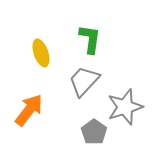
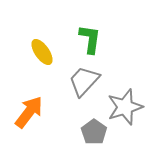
yellow ellipse: moved 1 px right, 1 px up; rotated 16 degrees counterclockwise
orange arrow: moved 2 px down
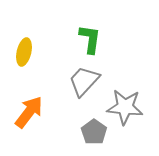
yellow ellipse: moved 18 px left; rotated 48 degrees clockwise
gray star: rotated 24 degrees clockwise
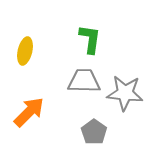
yellow ellipse: moved 1 px right, 1 px up
gray trapezoid: rotated 48 degrees clockwise
gray star: moved 14 px up
orange arrow: rotated 8 degrees clockwise
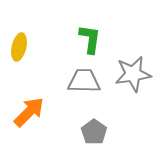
yellow ellipse: moved 6 px left, 4 px up
gray star: moved 8 px right, 19 px up; rotated 15 degrees counterclockwise
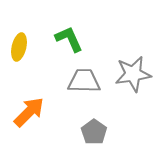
green L-shape: moved 21 px left; rotated 32 degrees counterclockwise
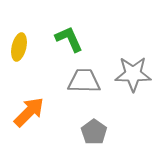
gray star: rotated 9 degrees clockwise
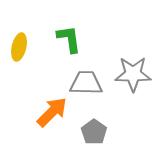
green L-shape: rotated 16 degrees clockwise
gray trapezoid: moved 2 px right, 2 px down
orange arrow: moved 23 px right
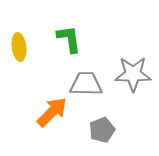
yellow ellipse: rotated 20 degrees counterclockwise
gray trapezoid: moved 1 px down
gray pentagon: moved 8 px right, 2 px up; rotated 15 degrees clockwise
